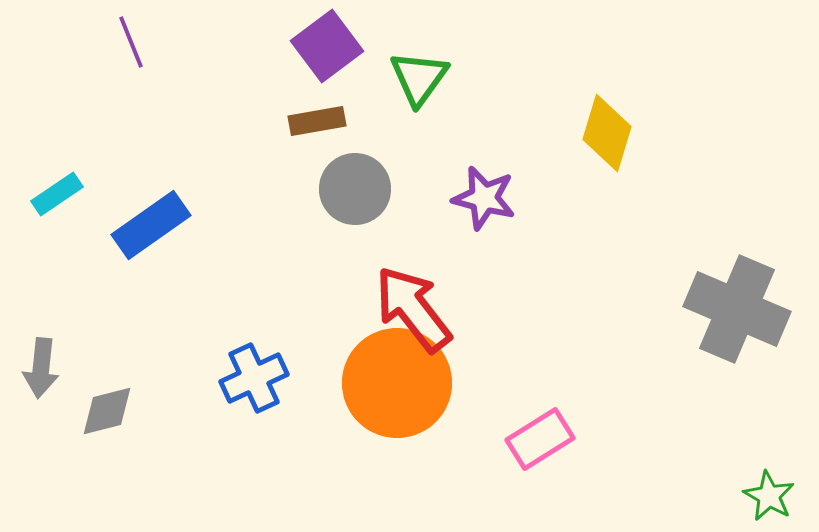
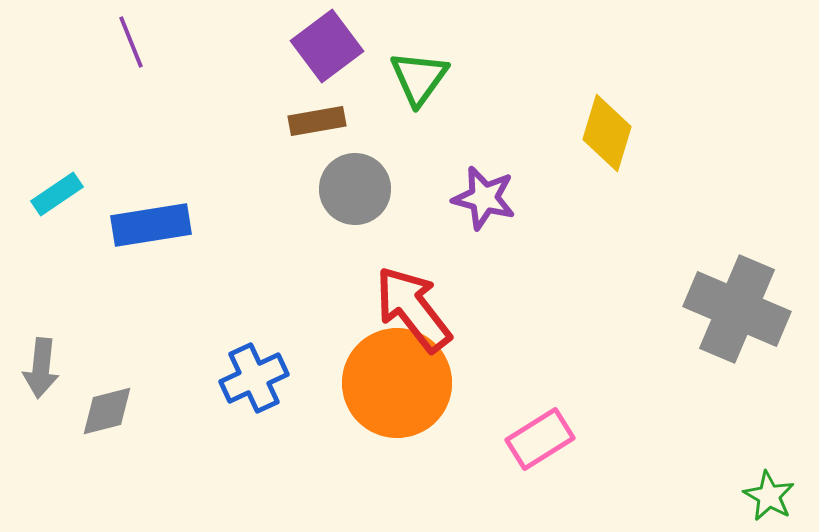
blue rectangle: rotated 26 degrees clockwise
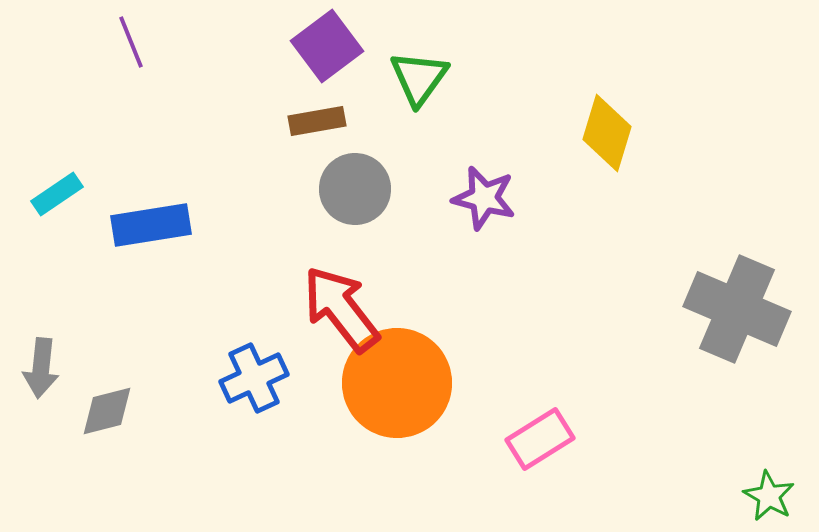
red arrow: moved 72 px left
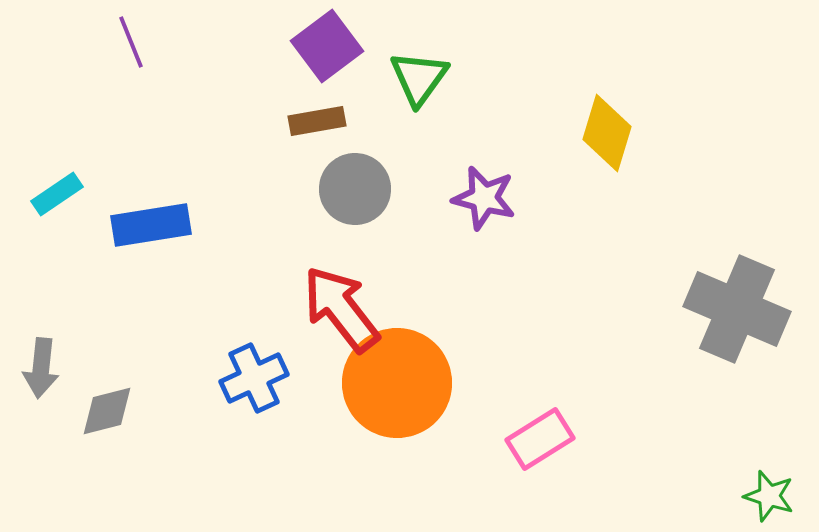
green star: rotated 12 degrees counterclockwise
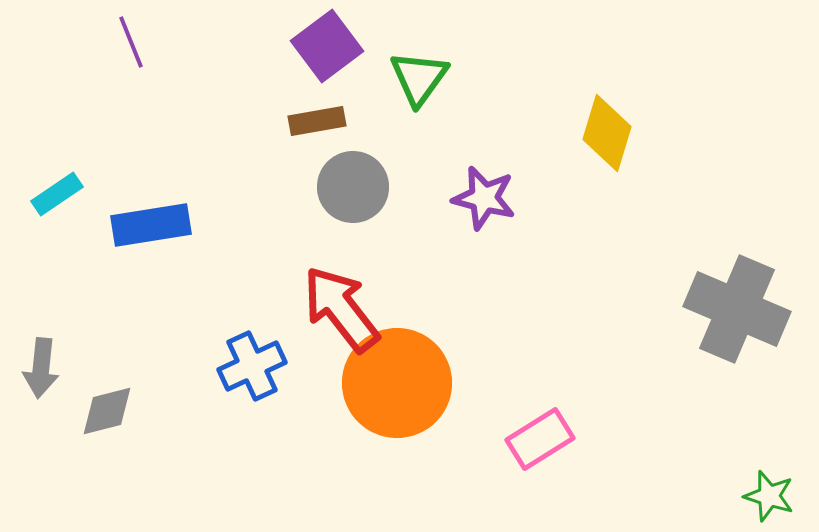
gray circle: moved 2 px left, 2 px up
blue cross: moved 2 px left, 12 px up
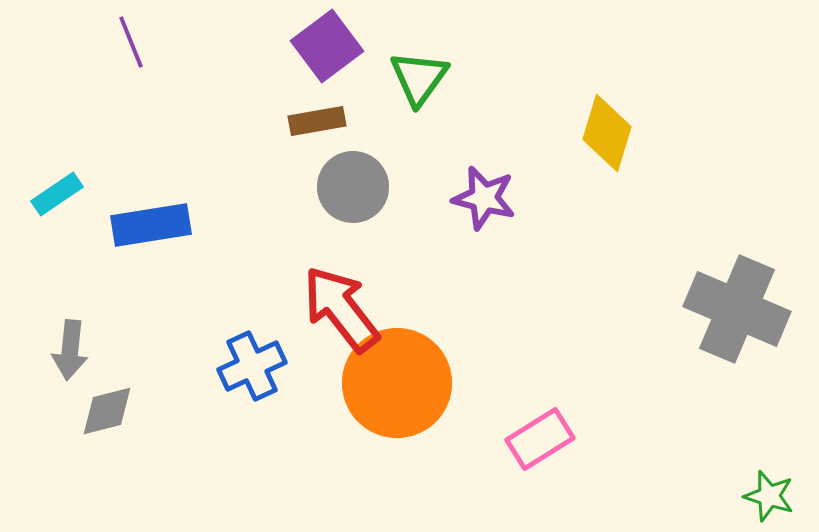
gray arrow: moved 29 px right, 18 px up
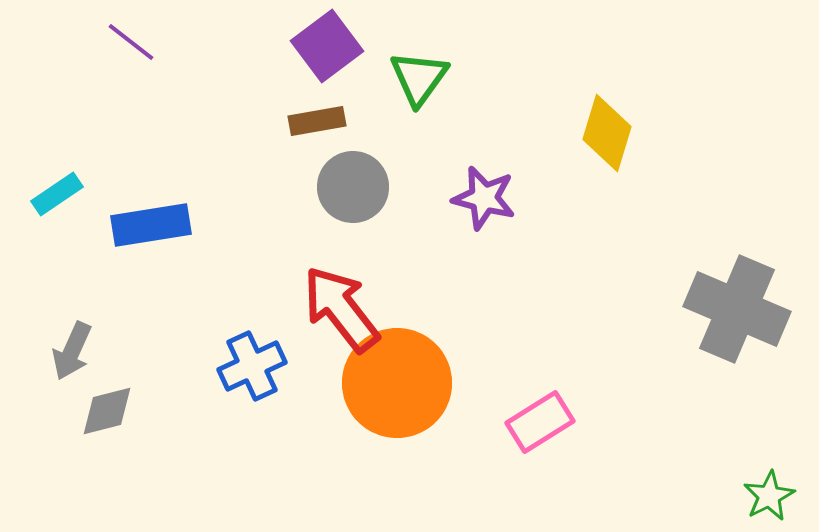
purple line: rotated 30 degrees counterclockwise
gray arrow: moved 2 px right, 1 px down; rotated 18 degrees clockwise
pink rectangle: moved 17 px up
green star: rotated 27 degrees clockwise
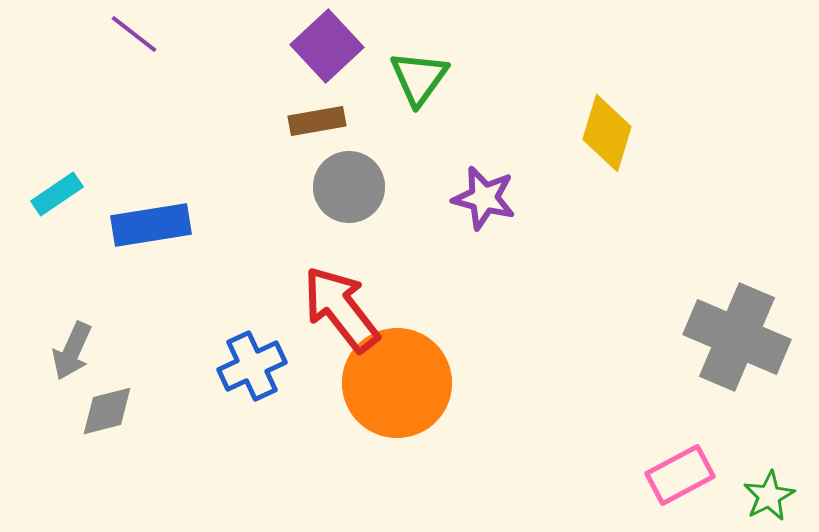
purple line: moved 3 px right, 8 px up
purple square: rotated 6 degrees counterclockwise
gray circle: moved 4 px left
gray cross: moved 28 px down
pink rectangle: moved 140 px right, 53 px down; rotated 4 degrees clockwise
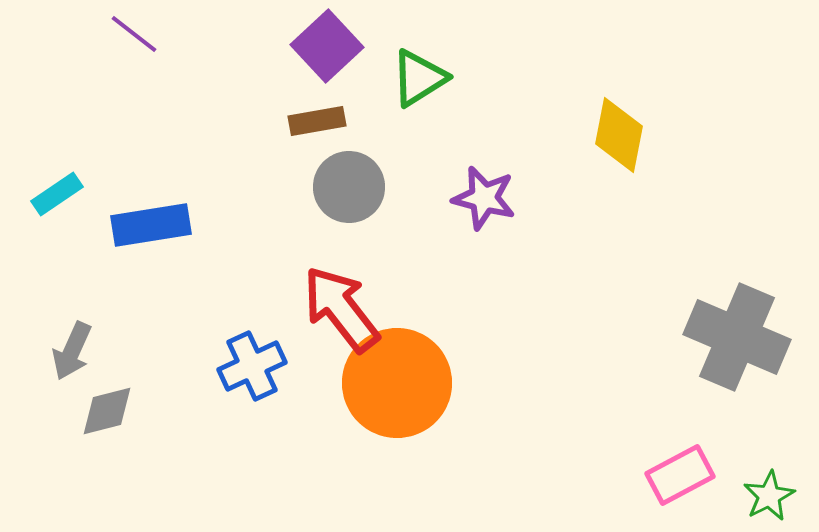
green triangle: rotated 22 degrees clockwise
yellow diamond: moved 12 px right, 2 px down; rotated 6 degrees counterclockwise
